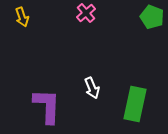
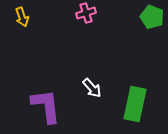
pink cross: rotated 24 degrees clockwise
white arrow: rotated 20 degrees counterclockwise
purple L-shape: moved 1 px left; rotated 9 degrees counterclockwise
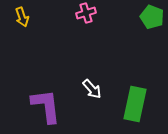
white arrow: moved 1 px down
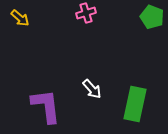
yellow arrow: moved 2 px left, 1 px down; rotated 30 degrees counterclockwise
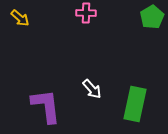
pink cross: rotated 18 degrees clockwise
green pentagon: rotated 20 degrees clockwise
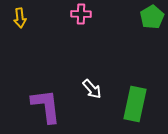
pink cross: moved 5 px left, 1 px down
yellow arrow: rotated 42 degrees clockwise
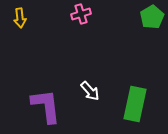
pink cross: rotated 18 degrees counterclockwise
white arrow: moved 2 px left, 2 px down
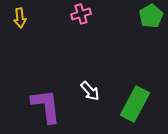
green pentagon: moved 1 px left, 1 px up
green rectangle: rotated 16 degrees clockwise
